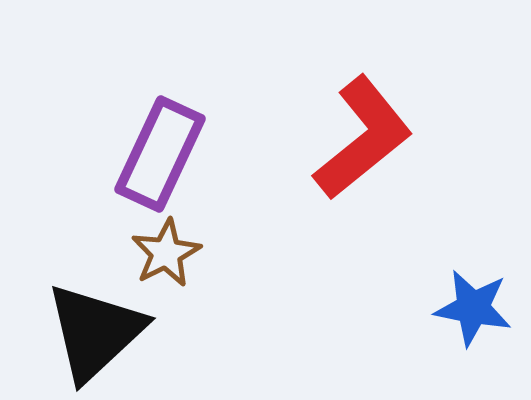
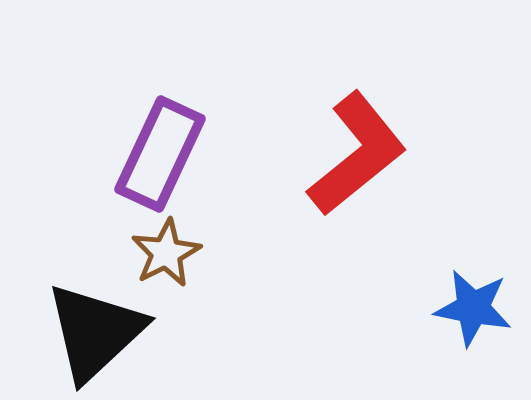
red L-shape: moved 6 px left, 16 px down
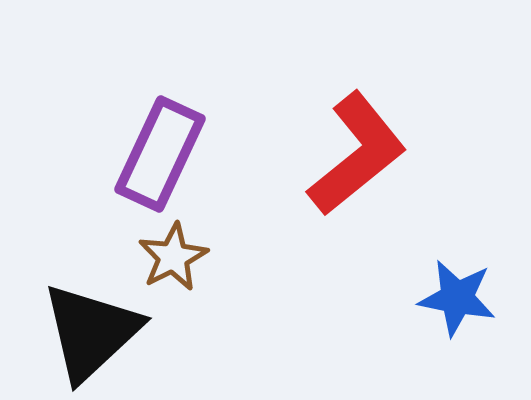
brown star: moved 7 px right, 4 px down
blue star: moved 16 px left, 10 px up
black triangle: moved 4 px left
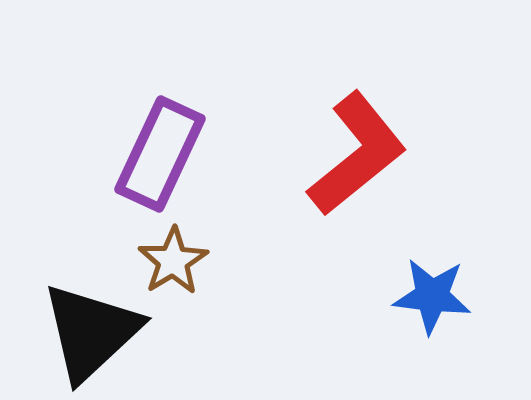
brown star: moved 4 px down; rotated 4 degrees counterclockwise
blue star: moved 25 px left, 2 px up; rotated 4 degrees counterclockwise
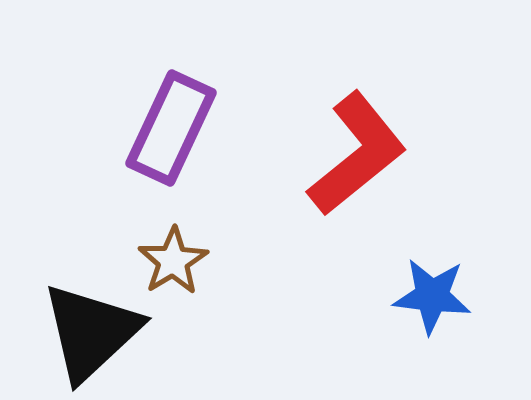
purple rectangle: moved 11 px right, 26 px up
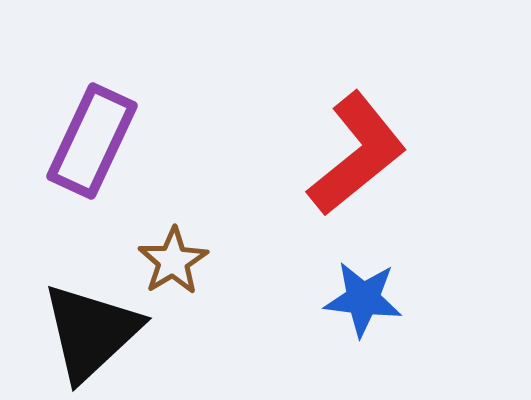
purple rectangle: moved 79 px left, 13 px down
blue star: moved 69 px left, 3 px down
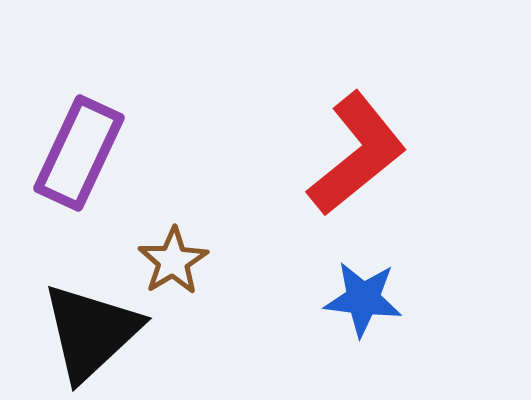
purple rectangle: moved 13 px left, 12 px down
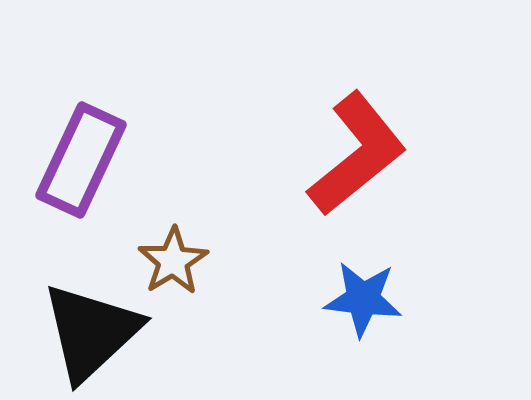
purple rectangle: moved 2 px right, 7 px down
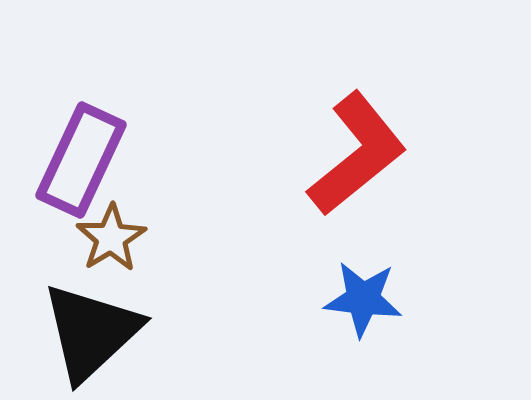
brown star: moved 62 px left, 23 px up
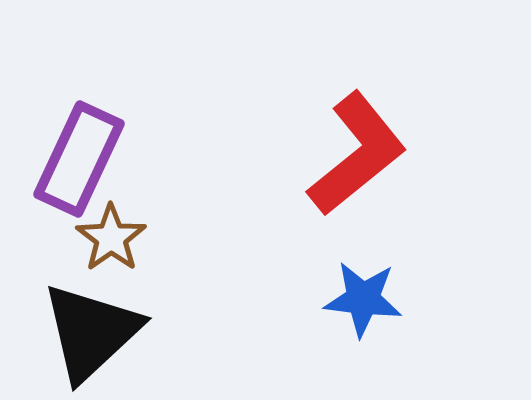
purple rectangle: moved 2 px left, 1 px up
brown star: rotated 4 degrees counterclockwise
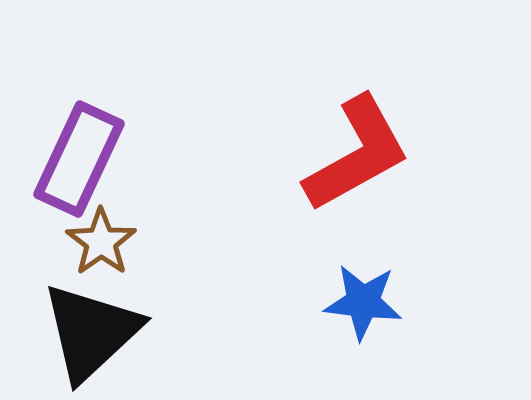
red L-shape: rotated 10 degrees clockwise
brown star: moved 10 px left, 4 px down
blue star: moved 3 px down
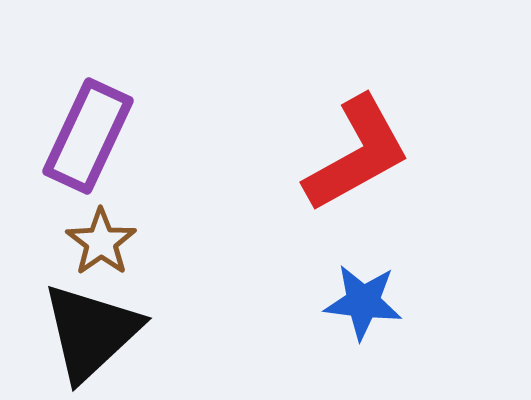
purple rectangle: moved 9 px right, 23 px up
